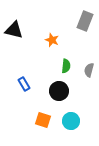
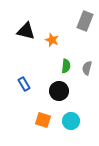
black triangle: moved 12 px right, 1 px down
gray semicircle: moved 2 px left, 2 px up
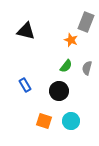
gray rectangle: moved 1 px right, 1 px down
orange star: moved 19 px right
green semicircle: rotated 32 degrees clockwise
blue rectangle: moved 1 px right, 1 px down
orange square: moved 1 px right, 1 px down
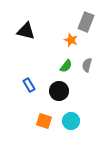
gray semicircle: moved 3 px up
blue rectangle: moved 4 px right
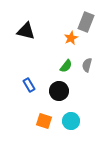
orange star: moved 2 px up; rotated 24 degrees clockwise
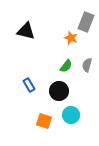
orange star: rotated 24 degrees counterclockwise
cyan circle: moved 6 px up
